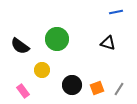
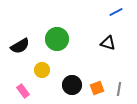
blue line: rotated 16 degrees counterclockwise
black semicircle: rotated 66 degrees counterclockwise
gray line: rotated 24 degrees counterclockwise
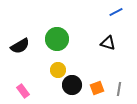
yellow circle: moved 16 px right
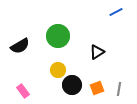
green circle: moved 1 px right, 3 px up
black triangle: moved 11 px left, 9 px down; rotated 49 degrees counterclockwise
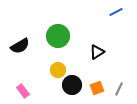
gray line: rotated 16 degrees clockwise
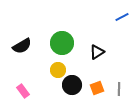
blue line: moved 6 px right, 5 px down
green circle: moved 4 px right, 7 px down
black semicircle: moved 2 px right
gray line: rotated 24 degrees counterclockwise
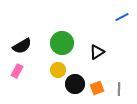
black circle: moved 3 px right, 1 px up
pink rectangle: moved 6 px left, 20 px up; rotated 64 degrees clockwise
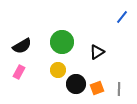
blue line: rotated 24 degrees counterclockwise
green circle: moved 1 px up
pink rectangle: moved 2 px right, 1 px down
black circle: moved 1 px right
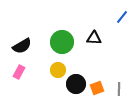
black triangle: moved 3 px left, 14 px up; rotated 35 degrees clockwise
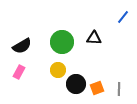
blue line: moved 1 px right
